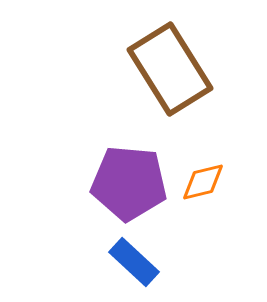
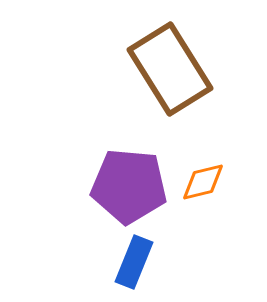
purple pentagon: moved 3 px down
blue rectangle: rotated 69 degrees clockwise
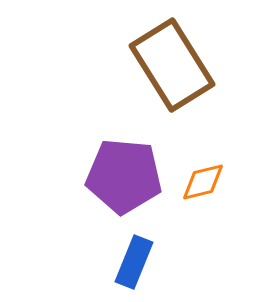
brown rectangle: moved 2 px right, 4 px up
purple pentagon: moved 5 px left, 10 px up
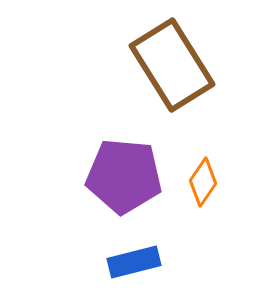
orange diamond: rotated 42 degrees counterclockwise
blue rectangle: rotated 54 degrees clockwise
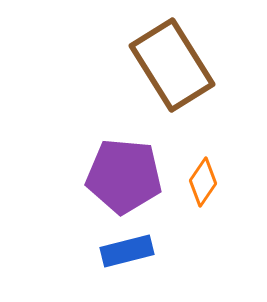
blue rectangle: moved 7 px left, 11 px up
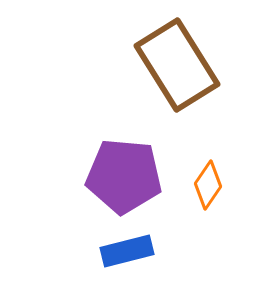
brown rectangle: moved 5 px right
orange diamond: moved 5 px right, 3 px down
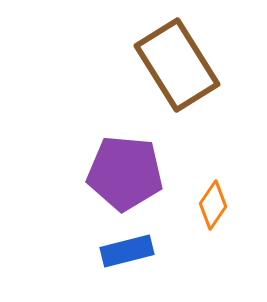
purple pentagon: moved 1 px right, 3 px up
orange diamond: moved 5 px right, 20 px down
